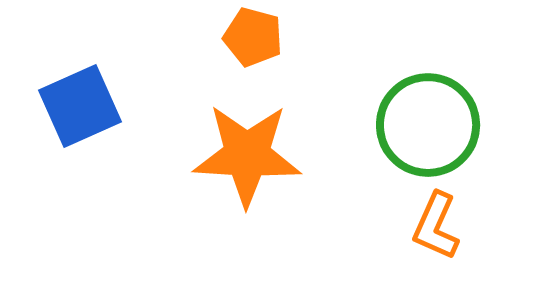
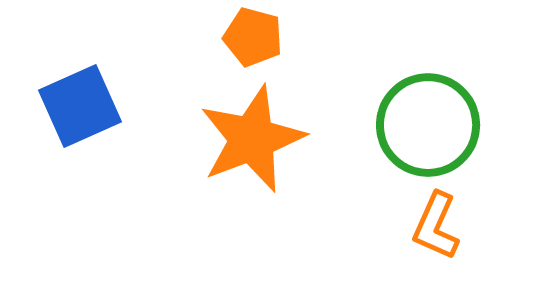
orange star: moved 5 px right, 16 px up; rotated 24 degrees counterclockwise
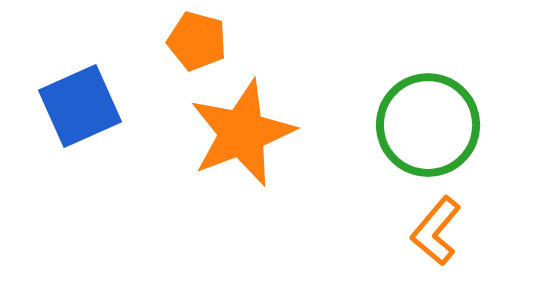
orange pentagon: moved 56 px left, 4 px down
orange star: moved 10 px left, 6 px up
orange L-shape: moved 5 px down; rotated 16 degrees clockwise
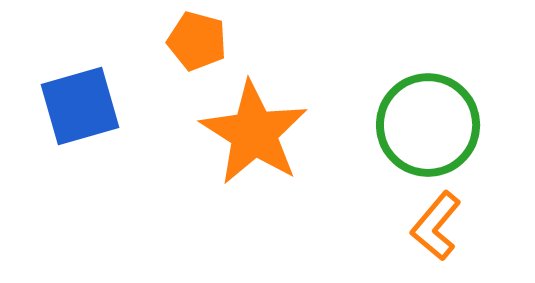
blue square: rotated 8 degrees clockwise
orange star: moved 12 px right; rotated 19 degrees counterclockwise
orange L-shape: moved 5 px up
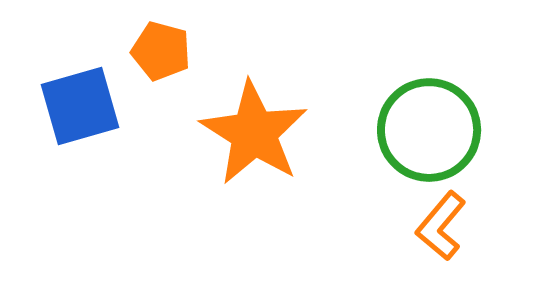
orange pentagon: moved 36 px left, 10 px down
green circle: moved 1 px right, 5 px down
orange L-shape: moved 5 px right
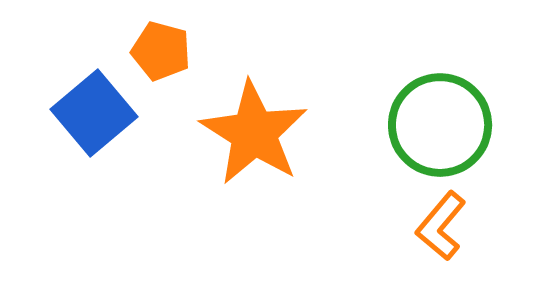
blue square: moved 14 px right, 7 px down; rotated 24 degrees counterclockwise
green circle: moved 11 px right, 5 px up
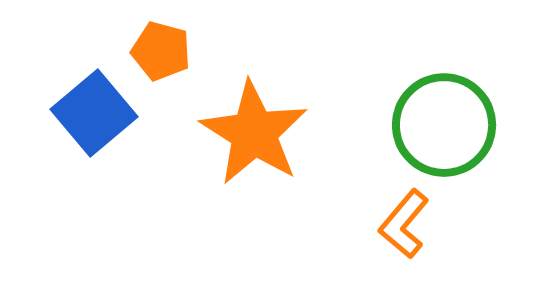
green circle: moved 4 px right
orange L-shape: moved 37 px left, 2 px up
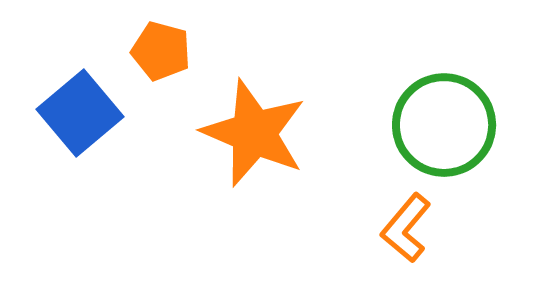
blue square: moved 14 px left
orange star: rotated 9 degrees counterclockwise
orange L-shape: moved 2 px right, 4 px down
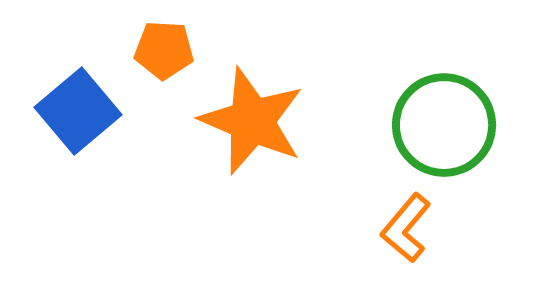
orange pentagon: moved 3 px right, 1 px up; rotated 12 degrees counterclockwise
blue square: moved 2 px left, 2 px up
orange star: moved 2 px left, 12 px up
